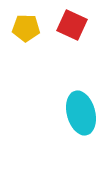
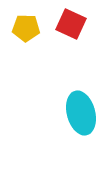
red square: moved 1 px left, 1 px up
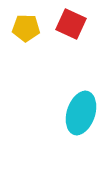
cyan ellipse: rotated 33 degrees clockwise
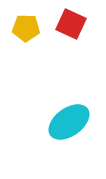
cyan ellipse: moved 12 px left, 9 px down; rotated 36 degrees clockwise
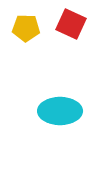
cyan ellipse: moved 9 px left, 11 px up; rotated 36 degrees clockwise
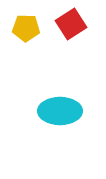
red square: rotated 32 degrees clockwise
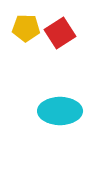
red square: moved 11 px left, 9 px down
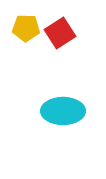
cyan ellipse: moved 3 px right
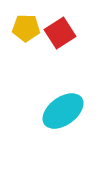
cyan ellipse: rotated 36 degrees counterclockwise
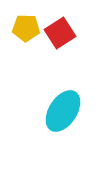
cyan ellipse: rotated 21 degrees counterclockwise
